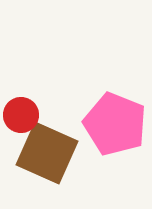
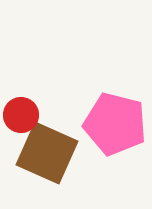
pink pentagon: rotated 8 degrees counterclockwise
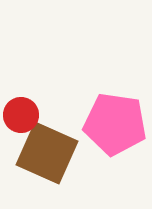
pink pentagon: rotated 6 degrees counterclockwise
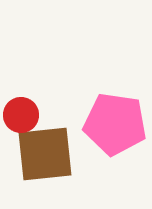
brown square: moved 2 px left, 1 px down; rotated 30 degrees counterclockwise
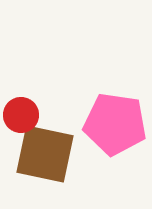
brown square: rotated 18 degrees clockwise
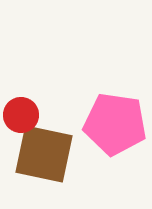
brown square: moved 1 px left
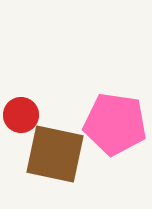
brown square: moved 11 px right
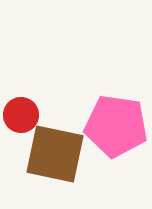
pink pentagon: moved 1 px right, 2 px down
